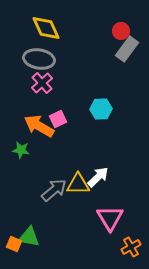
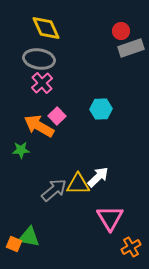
gray rectangle: moved 4 px right, 1 px up; rotated 35 degrees clockwise
pink square: moved 1 px left, 3 px up; rotated 18 degrees counterclockwise
green star: rotated 12 degrees counterclockwise
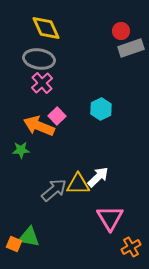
cyan hexagon: rotated 25 degrees counterclockwise
orange arrow: rotated 8 degrees counterclockwise
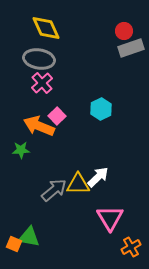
red circle: moved 3 px right
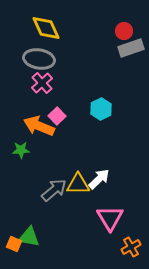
white arrow: moved 1 px right, 2 px down
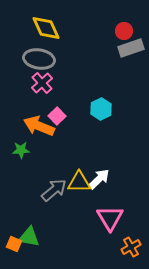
yellow triangle: moved 1 px right, 2 px up
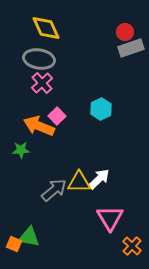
red circle: moved 1 px right, 1 px down
orange cross: moved 1 px right, 1 px up; rotated 18 degrees counterclockwise
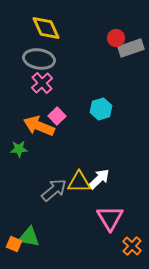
red circle: moved 9 px left, 6 px down
cyan hexagon: rotated 10 degrees clockwise
green star: moved 2 px left, 1 px up
